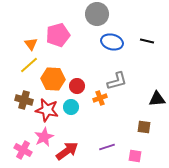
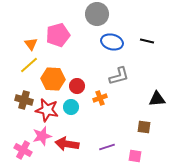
gray L-shape: moved 2 px right, 5 px up
pink star: moved 2 px left, 1 px up; rotated 12 degrees clockwise
red arrow: moved 7 px up; rotated 135 degrees counterclockwise
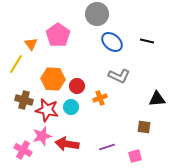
pink pentagon: rotated 20 degrees counterclockwise
blue ellipse: rotated 25 degrees clockwise
yellow line: moved 13 px left, 1 px up; rotated 18 degrees counterclockwise
gray L-shape: rotated 40 degrees clockwise
pink square: rotated 24 degrees counterclockwise
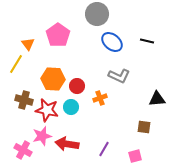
orange triangle: moved 3 px left
purple line: moved 3 px left, 2 px down; rotated 42 degrees counterclockwise
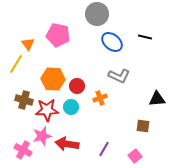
pink pentagon: rotated 25 degrees counterclockwise
black line: moved 2 px left, 4 px up
red star: rotated 15 degrees counterclockwise
brown square: moved 1 px left, 1 px up
pink square: rotated 24 degrees counterclockwise
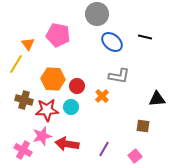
gray L-shape: rotated 15 degrees counterclockwise
orange cross: moved 2 px right, 2 px up; rotated 24 degrees counterclockwise
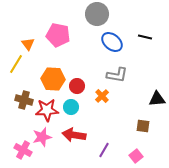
gray L-shape: moved 2 px left, 1 px up
pink star: moved 1 px down
red arrow: moved 7 px right, 9 px up
purple line: moved 1 px down
pink square: moved 1 px right
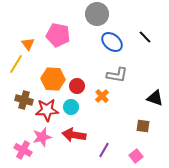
black line: rotated 32 degrees clockwise
black triangle: moved 2 px left, 1 px up; rotated 24 degrees clockwise
